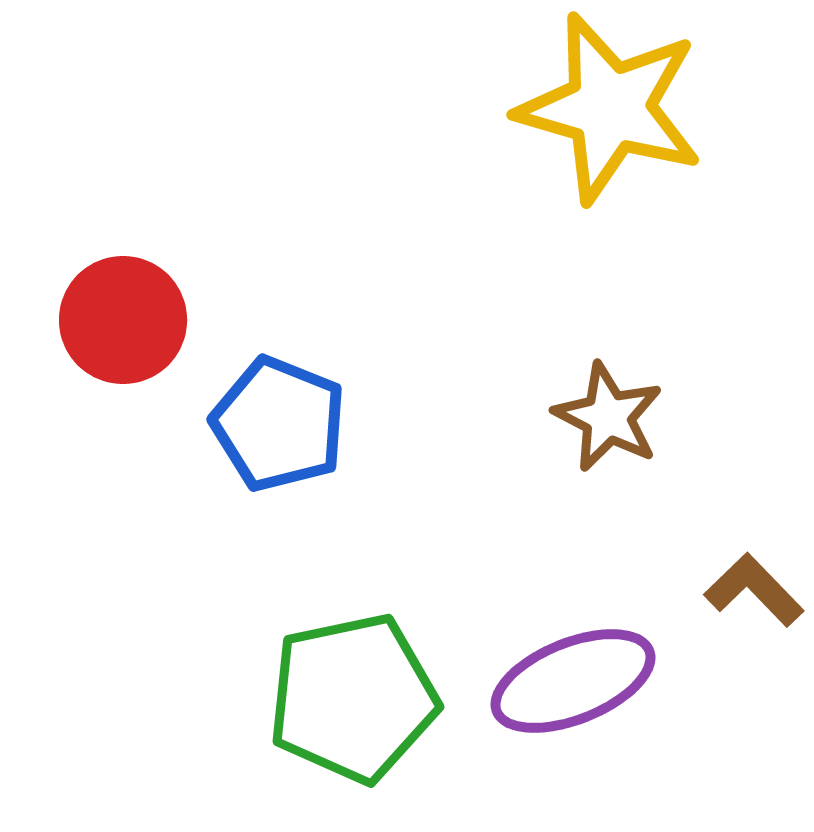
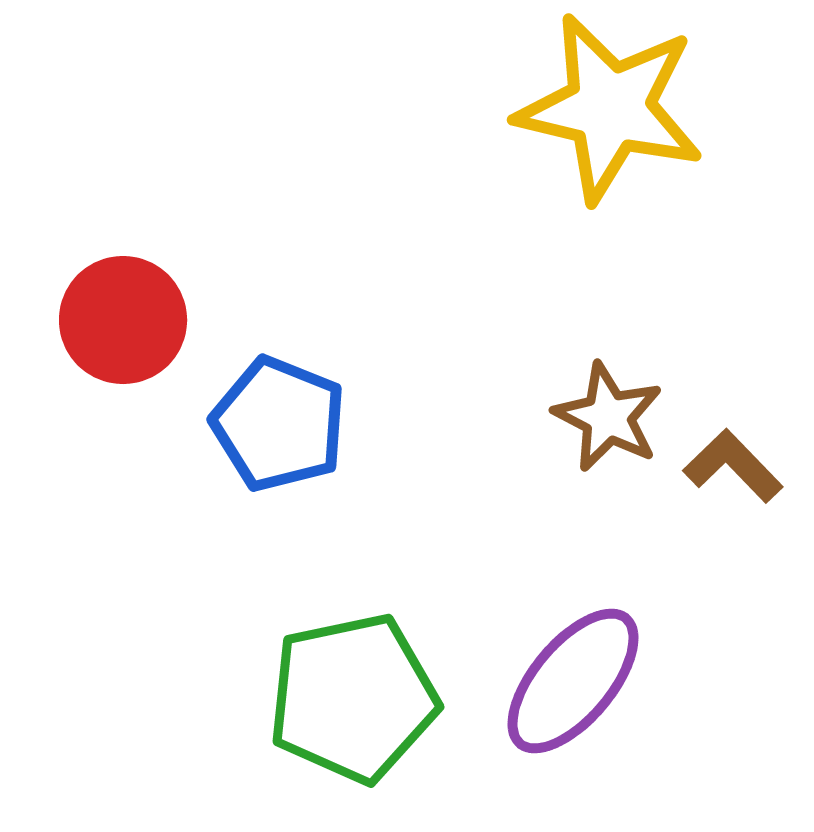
yellow star: rotated 3 degrees counterclockwise
brown L-shape: moved 21 px left, 124 px up
purple ellipse: rotated 28 degrees counterclockwise
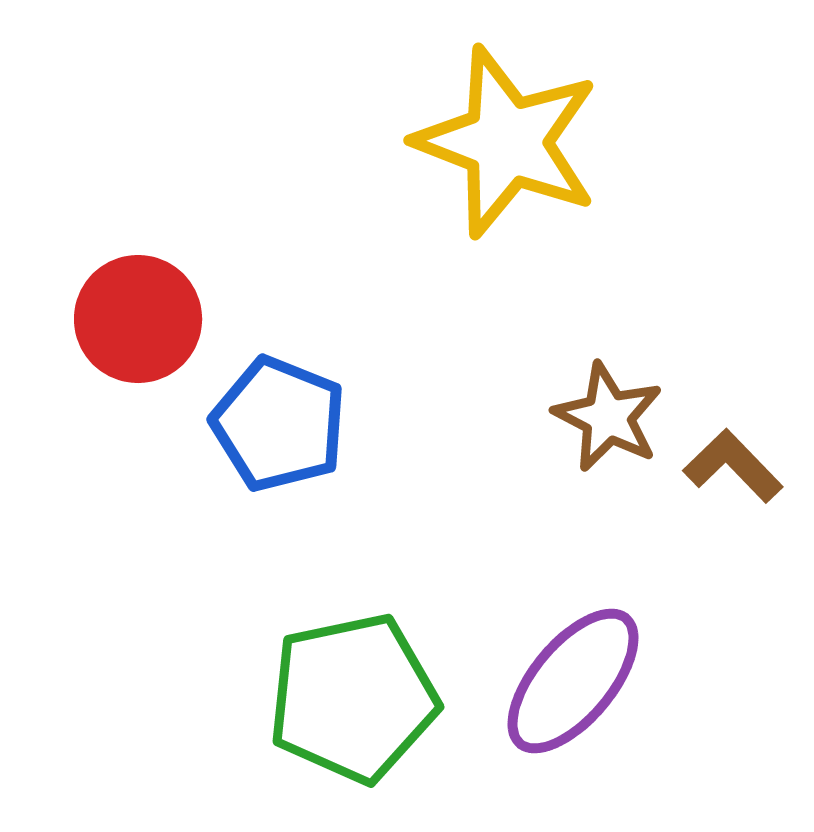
yellow star: moved 103 px left, 34 px down; rotated 8 degrees clockwise
red circle: moved 15 px right, 1 px up
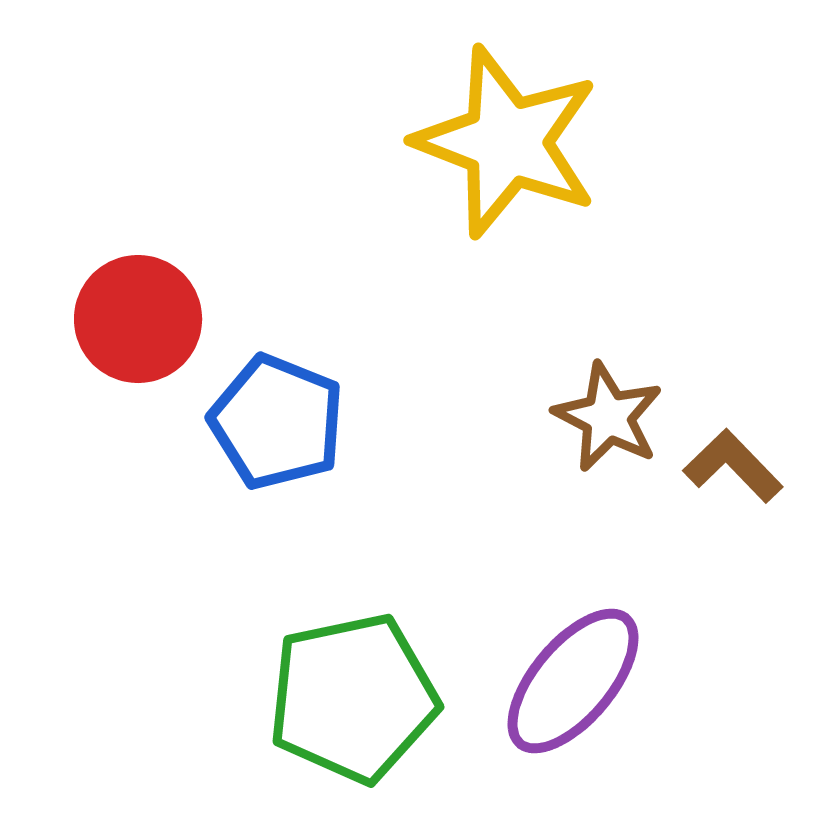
blue pentagon: moved 2 px left, 2 px up
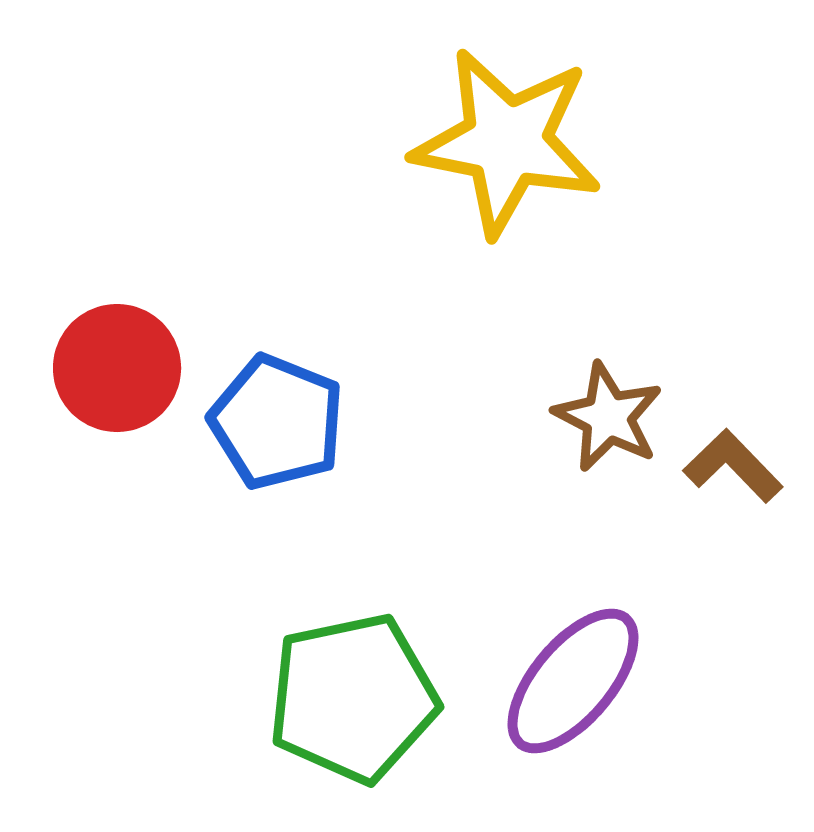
yellow star: rotated 10 degrees counterclockwise
red circle: moved 21 px left, 49 px down
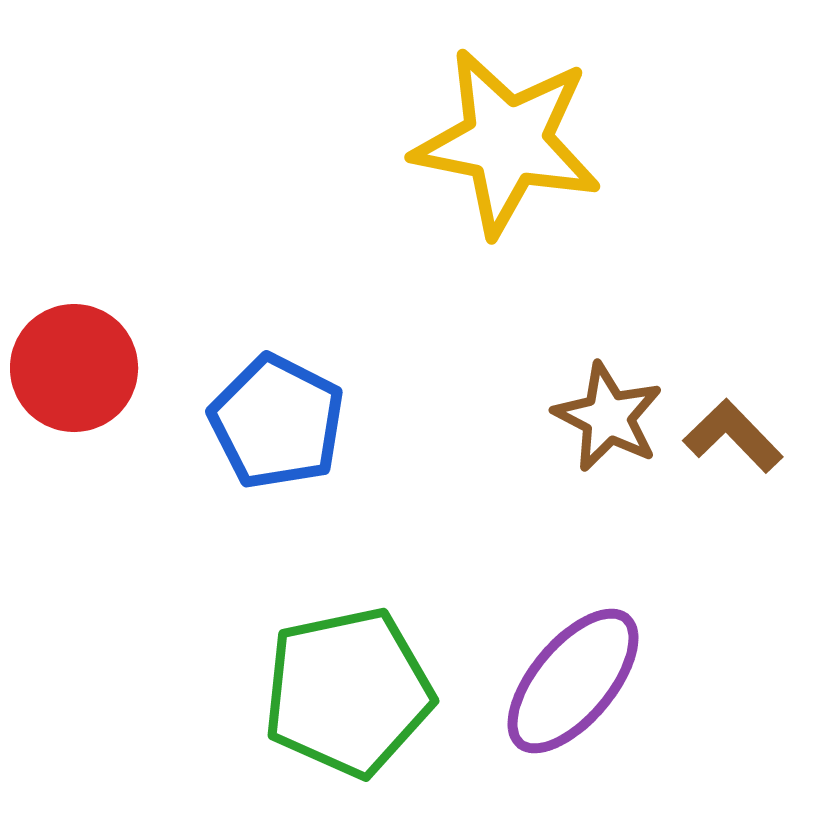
red circle: moved 43 px left
blue pentagon: rotated 5 degrees clockwise
brown L-shape: moved 30 px up
green pentagon: moved 5 px left, 6 px up
